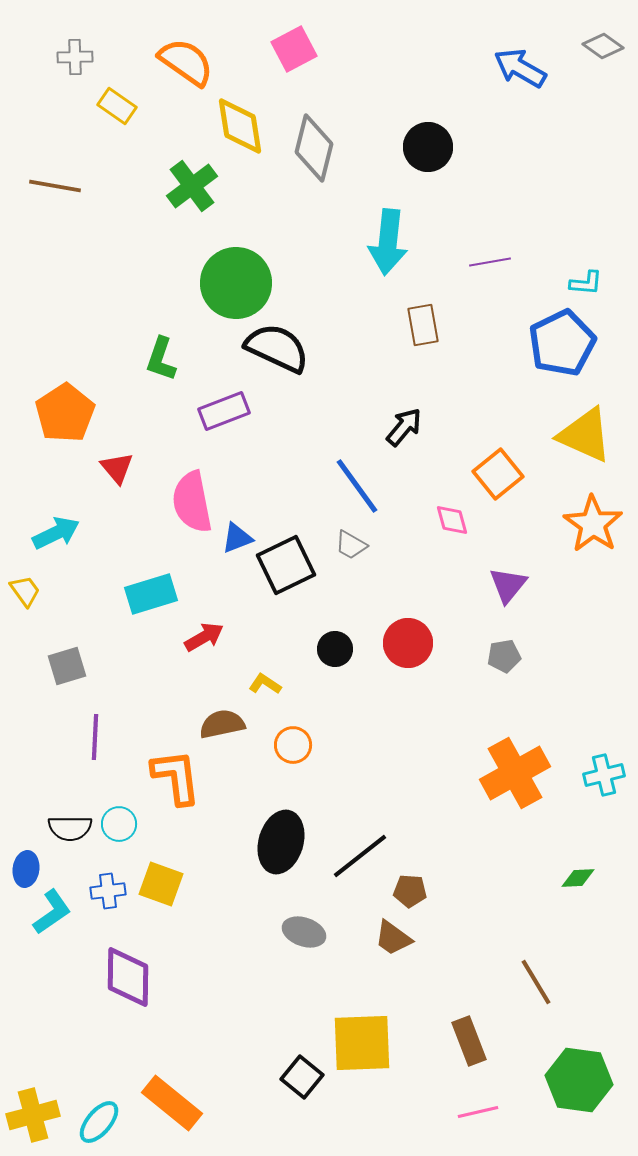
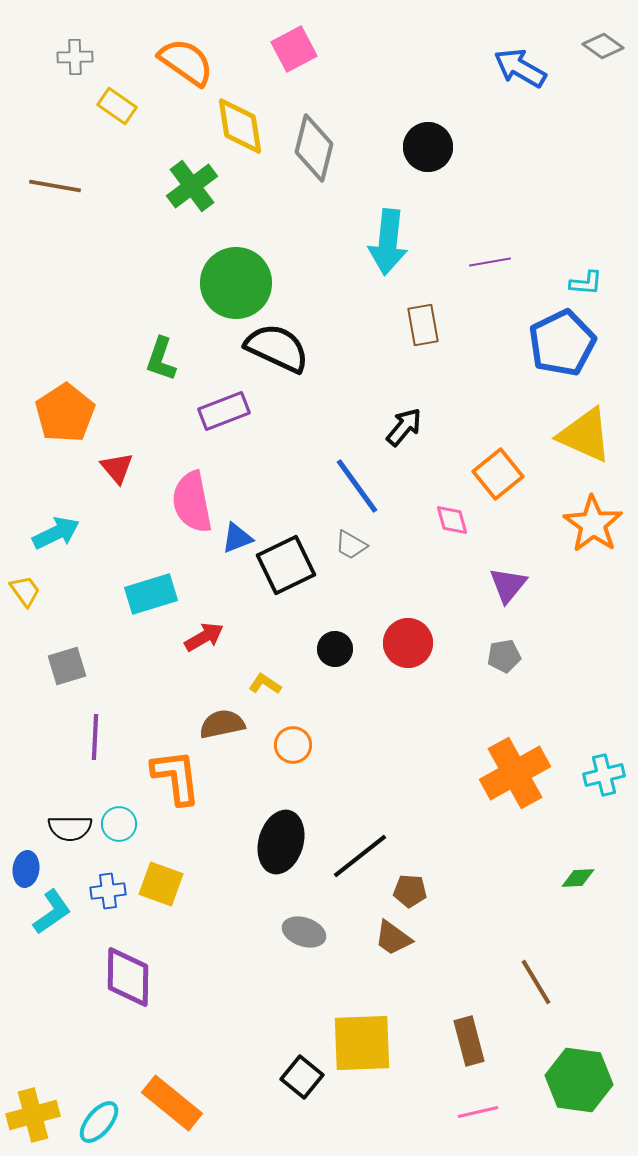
brown rectangle at (469, 1041): rotated 6 degrees clockwise
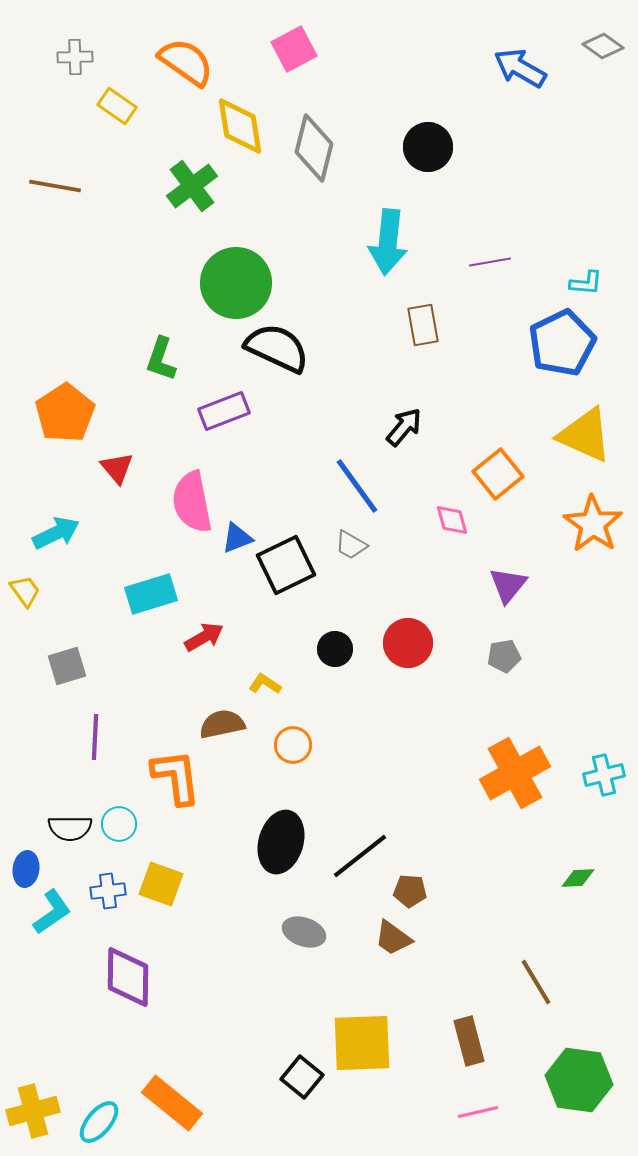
yellow cross at (33, 1115): moved 4 px up
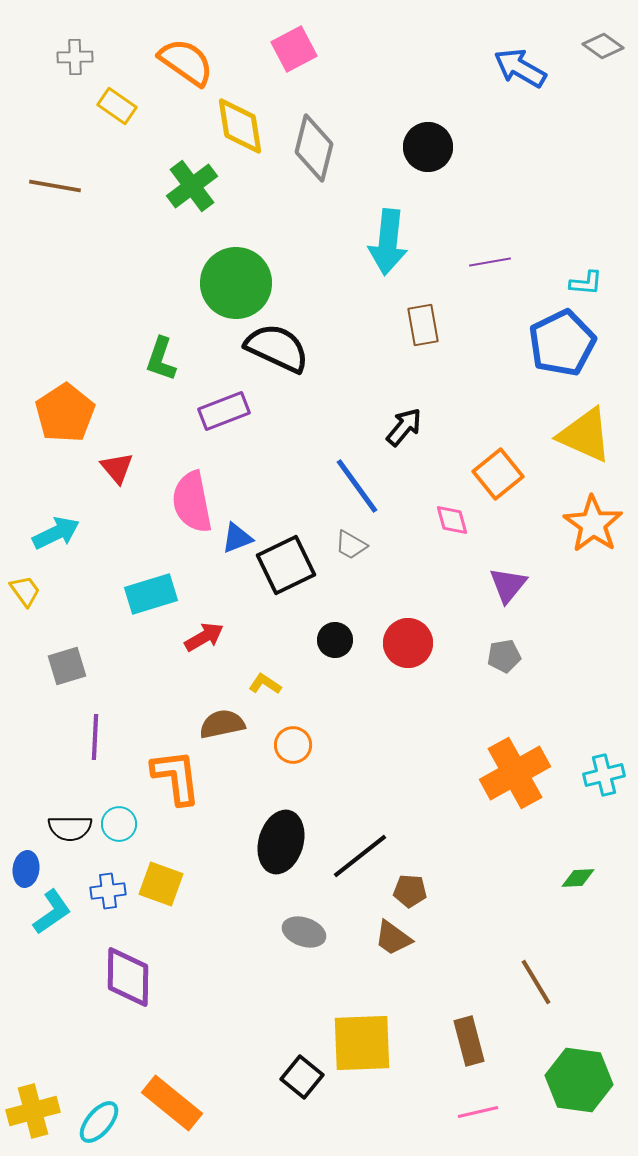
black circle at (335, 649): moved 9 px up
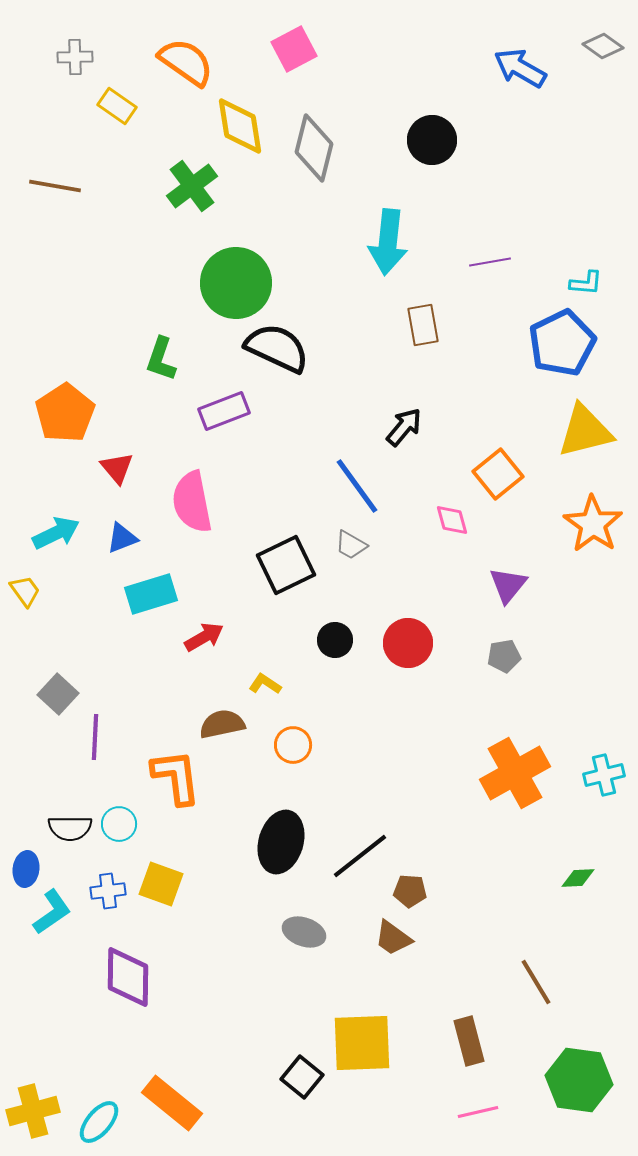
black circle at (428, 147): moved 4 px right, 7 px up
yellow triangle at (585, 435): moved 4 px up; rotated 38 degrees counterclockwise
blue triangle at (237, 538): moved 115 px left
gray square at (67, 666): moved 9 px left, 28 px down; rotated 30 degrees counterclockwise
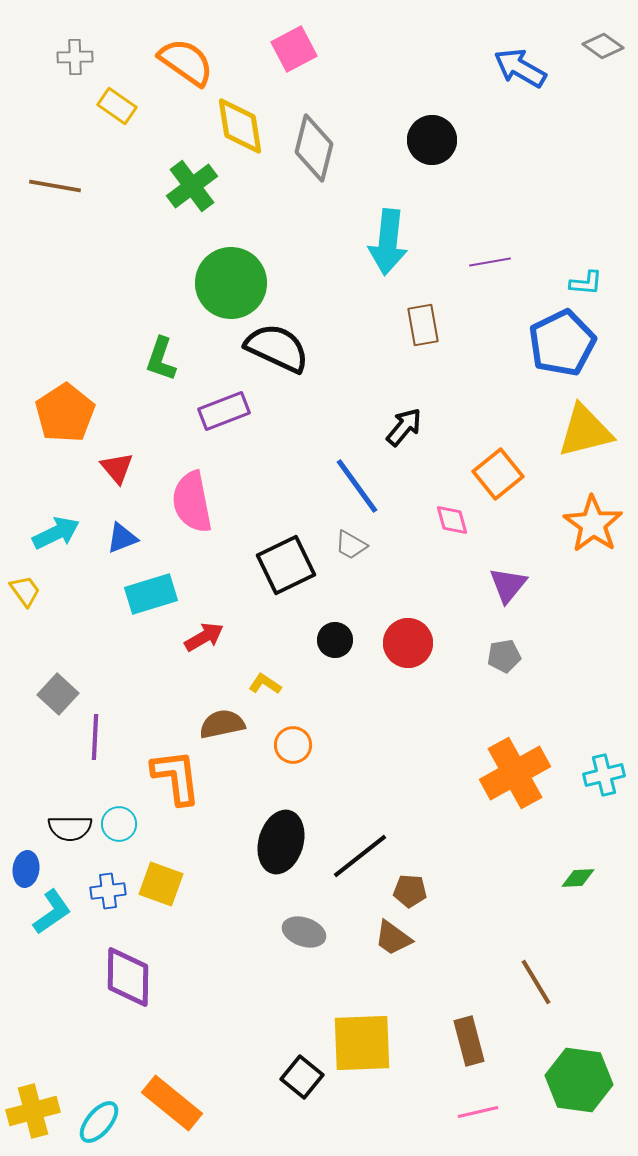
green circle at (236, 283): moved 5 px left
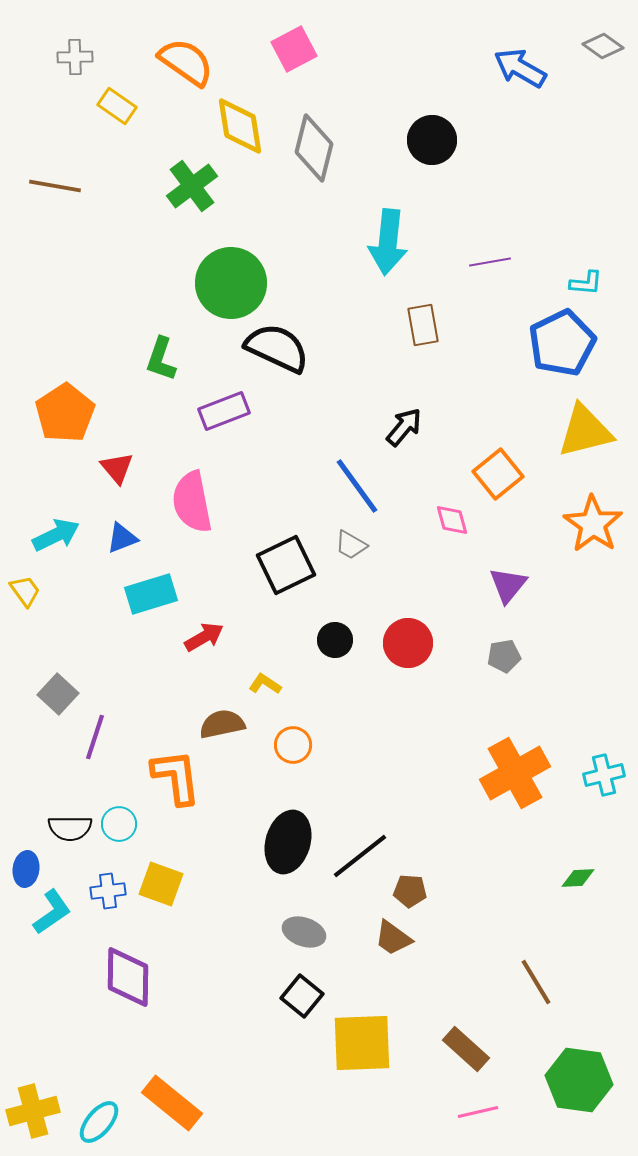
cyan arrow at (56, 533): moved 2 px down
purple line at (95, 737): rotated 15 degrees clockwise
black ellipse at (281, 842): moved 7 px right
brown rectangle at (469, 1041): moved 3 px left, 8 px down; rotated 33 degrees counterclockwise
black square at (302, 1077): moved 81 px up
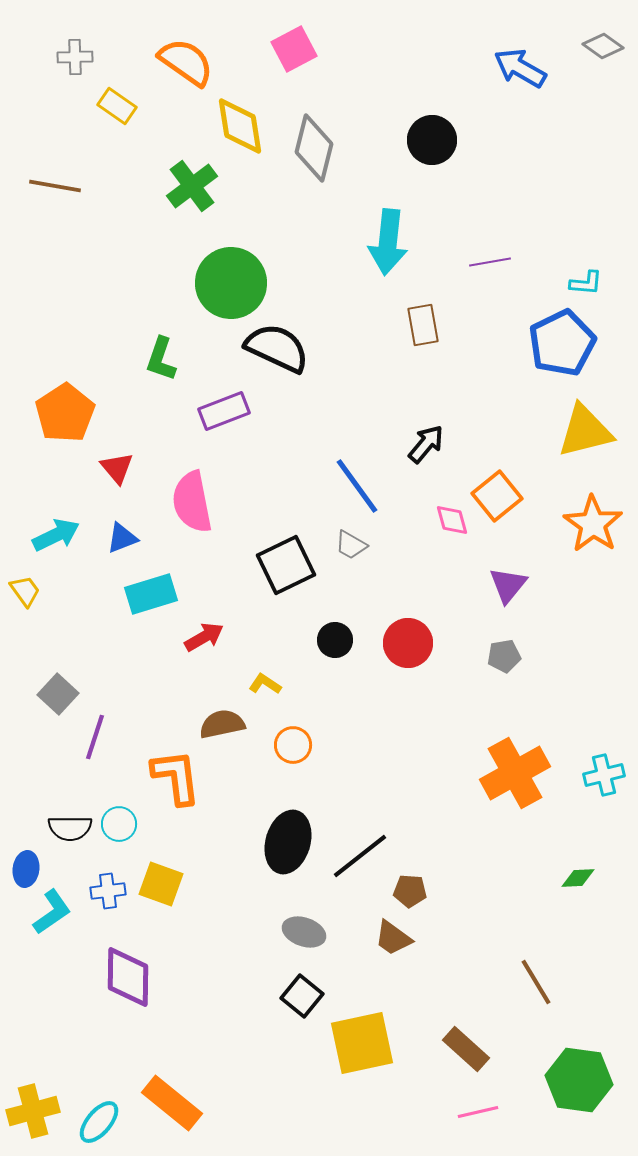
black arrow at (404, 427): moved 22 px right, 17 px down
orange square at (498, 474): moved 1 px left, 22 px down
yellow square at (362, 1043): rotated 10 degrees counterclockwise
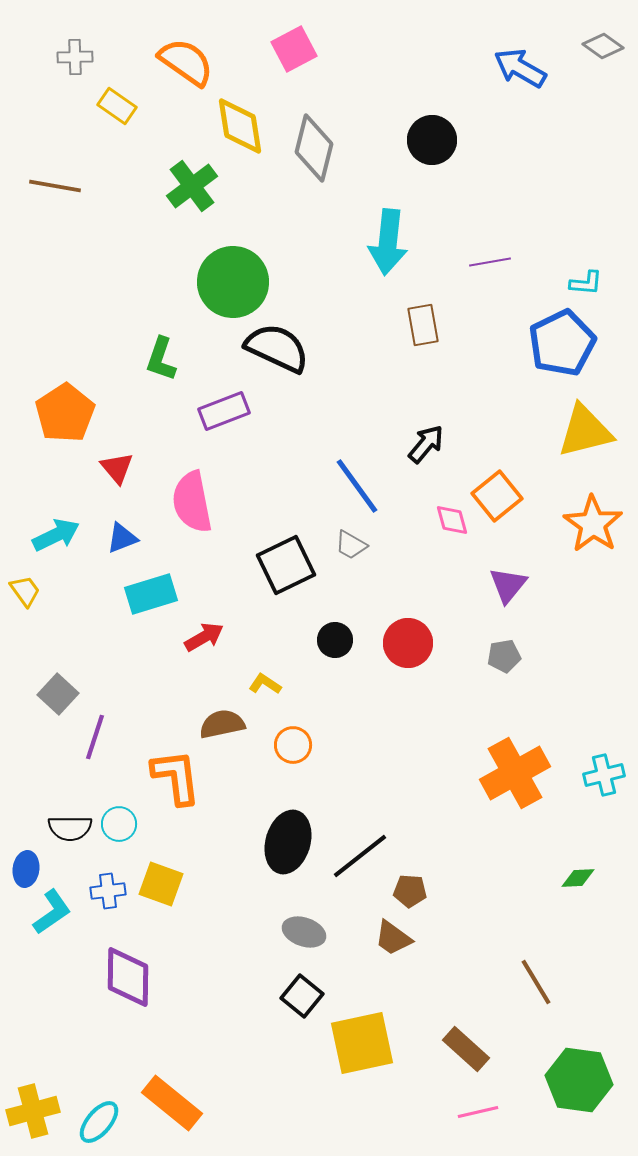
green circle at (231, 283): moved 2 px right, 1 px up
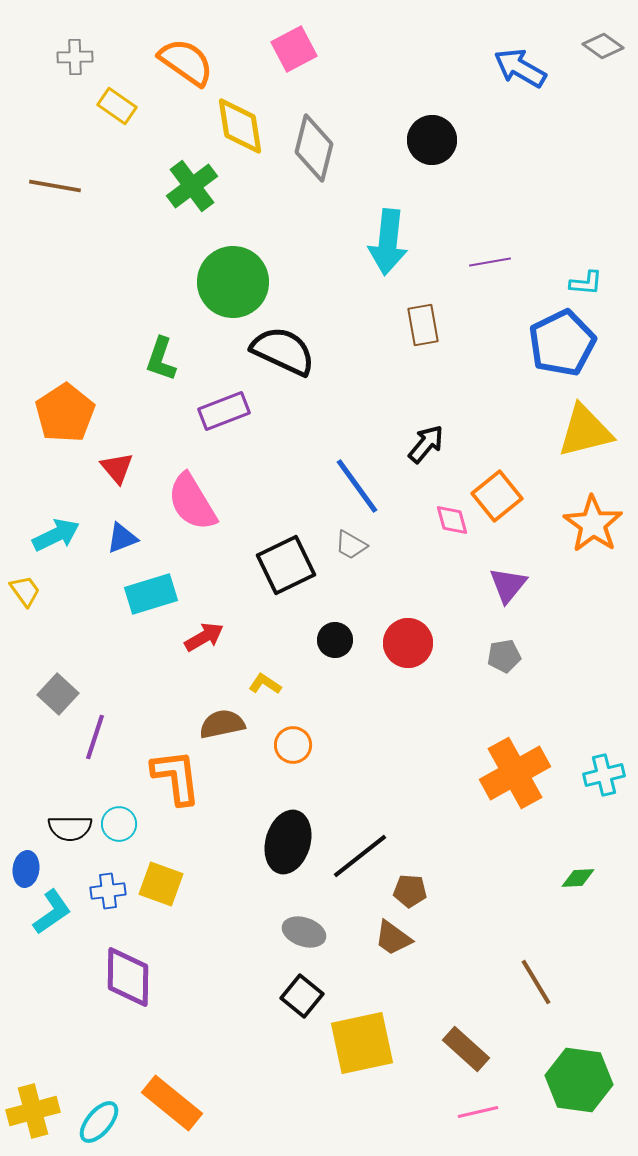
black semicircle at (277, 348): moved 6 px right, 3 px down
pink semicircle at (192, 502): rotated 20 degrees counterclockwise
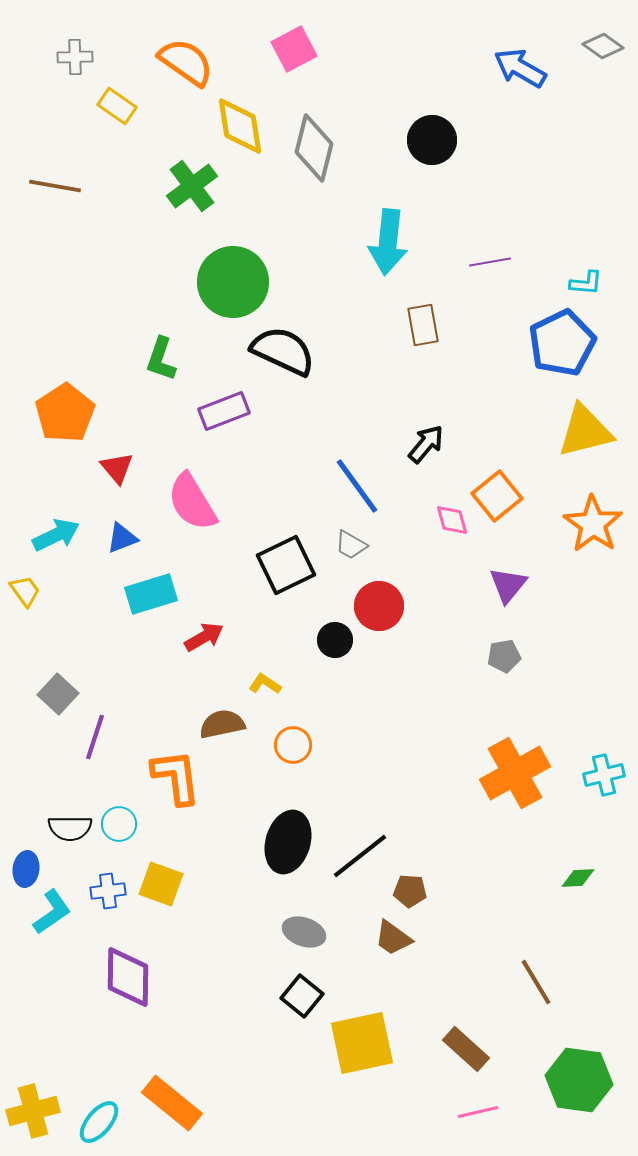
red circle at (408, 643): moved 29 px left, 37 px up
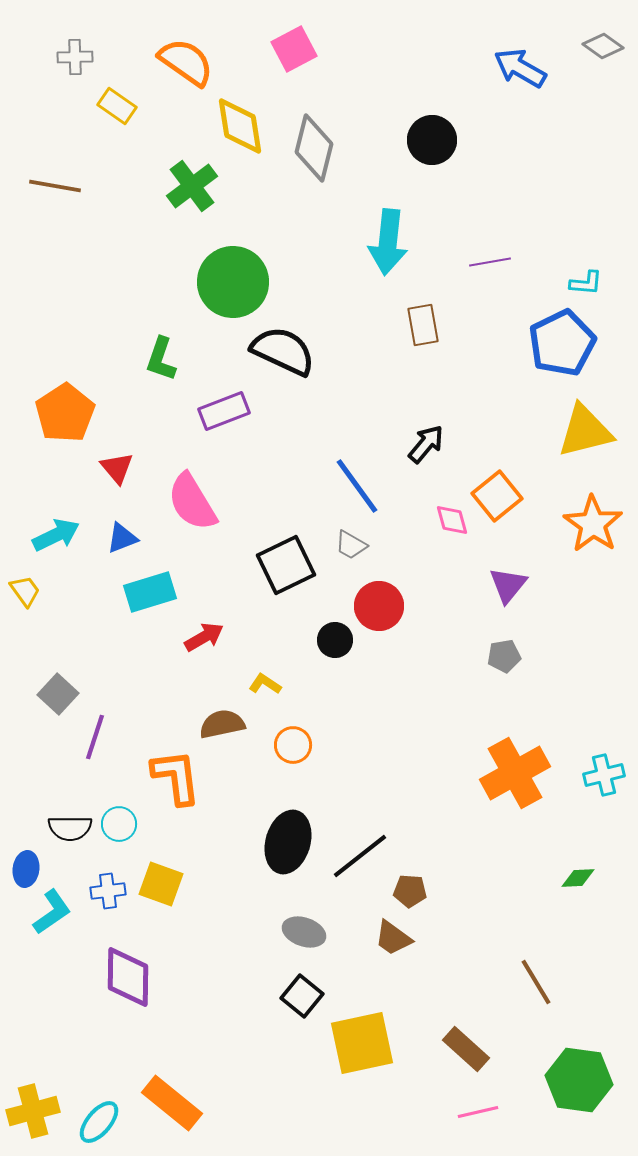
cyan rectangle at (151, 594): moved 1 px left, 2 px up
